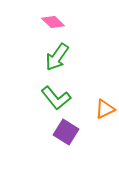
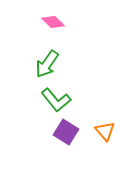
green arrow: moved 10 px left, 7 px down
green L-shape: moved 2 px down
orange triangle: moved 22 px down; rotated 45 degrees counterclockwise
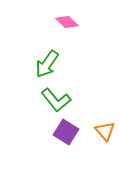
pink diamond: moved 14 px right
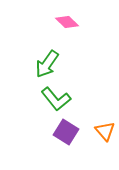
green L-shape: moved 1 px up
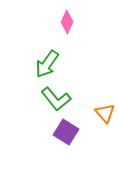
pink diamond: rotated 70 degrees clockwise
orange triangle: moved 18 px up
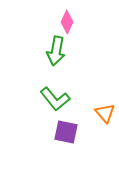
green arrow: moved 9 px right, 13 px up; rotated 24 degrees counterclockwise
green L-shape: moved 1 px left
purple square: rotated 20 degrees counterclockwise
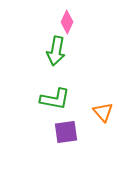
green L-shape: rotated 40 degrees counterclockwise
orange triangle: moved 2 px left, 1 px up
purple square: rotated 20 degrees counterclockwise
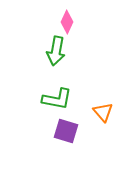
green L-shape: moved 2 px right
purple square: moved 1 px up; rotated 25 degrees clockwise
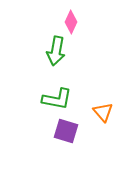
pink diamond: moved 4 px right
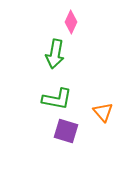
green arrow: moved 1 px left, 3 px down
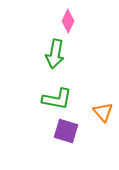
pink diamond: moved 3 px left, 1 px up
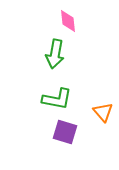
pink diamond: rotated 30 degrees counterclockwise
purple square: moved 1 px left, 1 px down
